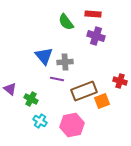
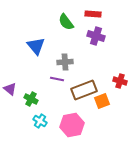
blue triangle: moved 8 px left, 10 px up
brown rectangle: moved 1 px up
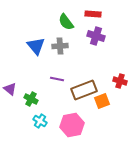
gray cross: moved 5 px left, 16 px up
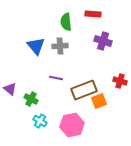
green semicircle: rotated 30 degrees clockwise
purple cross: moved 7 px right, 5 px down
purple line: moved 1 px left, 1 px up
orange square: moved 3 px left
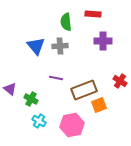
purple cross: rotated 18 degrees counterclockwise
red cross: rotated 16 degrees clockwise
orange square: moved 4 px down
cyan cross: moved 1 px left
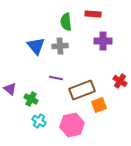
brown rectangle: moved 2 px left
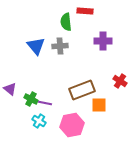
red rectangle: moved 8 px left, 3 px up
purple line: moved 11 px left, 25 px down
orange square: rotated 21 degrees clockwise
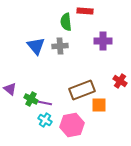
cyan cross: moved 6 px right, 1 px up
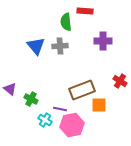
purple line: moved 15 px right, 6 px down
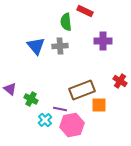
red rectangle: rotated 21 degrees clockwise
cyan cross: rotated 16 degrees clockwise
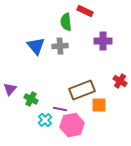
purple triangle: rotated 32 degrees clockwise
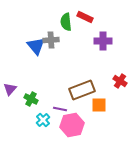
red rectangle: moved 6 px down
gray cross: moved 9 px left, 6 px up
cyan cross: moved 2 px left
